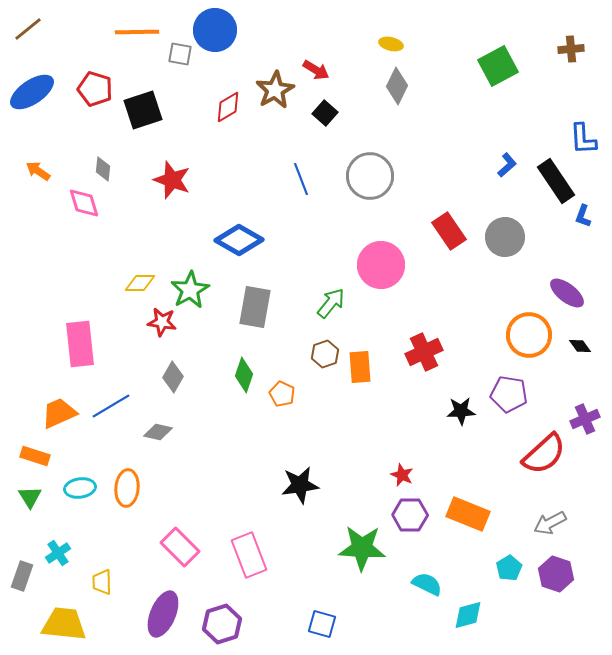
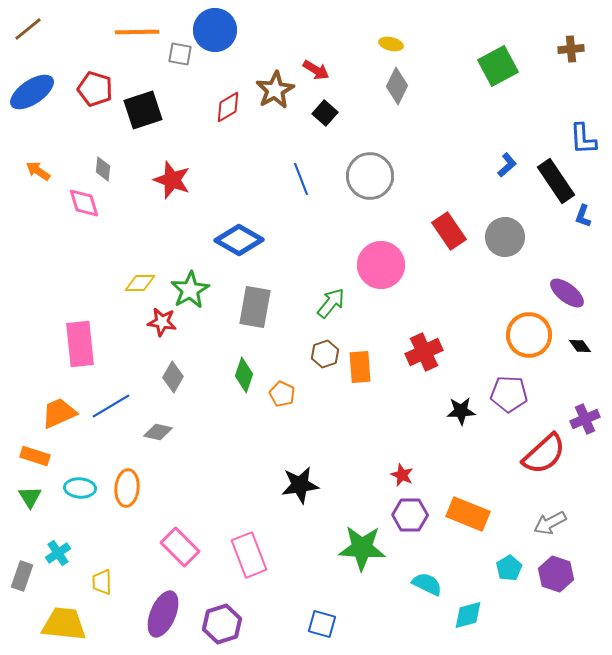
purple pentagon at (509, 394): rotated 6 degrees counterclockwise
cyan ellipse at (80, 488): rotated 12 degrees clockwise
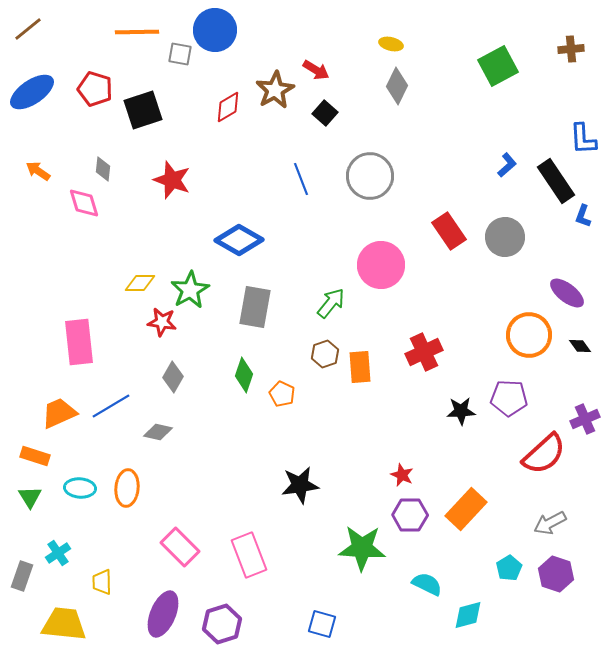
pink rectangle at (80, 344): moved 1 px left, 2 px up
purple pentagon at (509, 394): moved 4 px down
orange rectangle at (468, 514): moved 2 px left, 5 px up; rotated 69 degrees counterclockwise
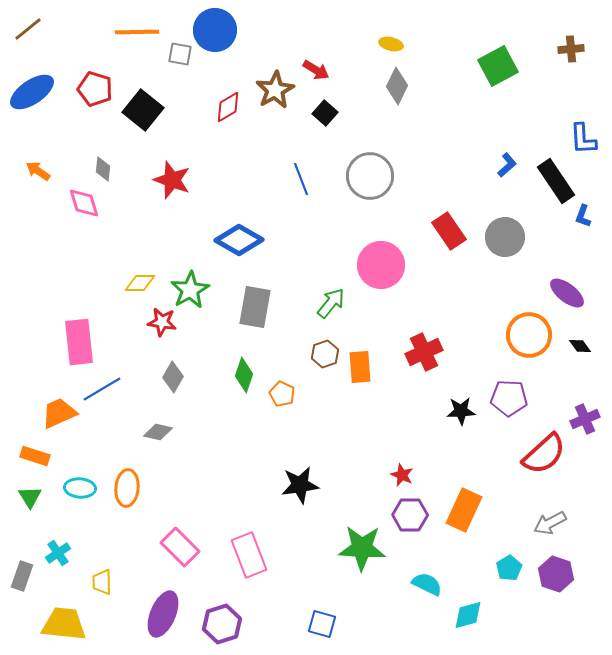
black square at (143, 110): rotated 33 degrees counterclockwise
blue line at (111, 406): moved 9 px left, 17 px up
orange rectangle at (466, 509): moved 2 px left, 1 px down; rotated 18 degrees counterclockwise
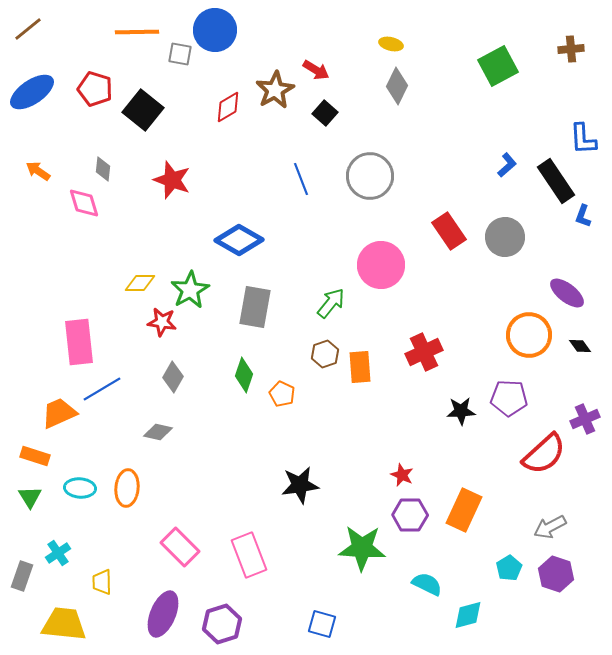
gray arrow at (550, 523): moved 4 px down
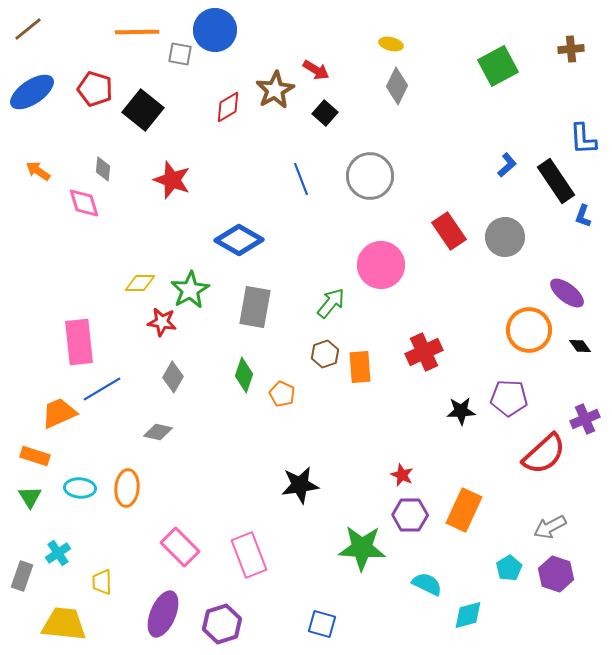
orange circle at (529, 335): moved 5 px up
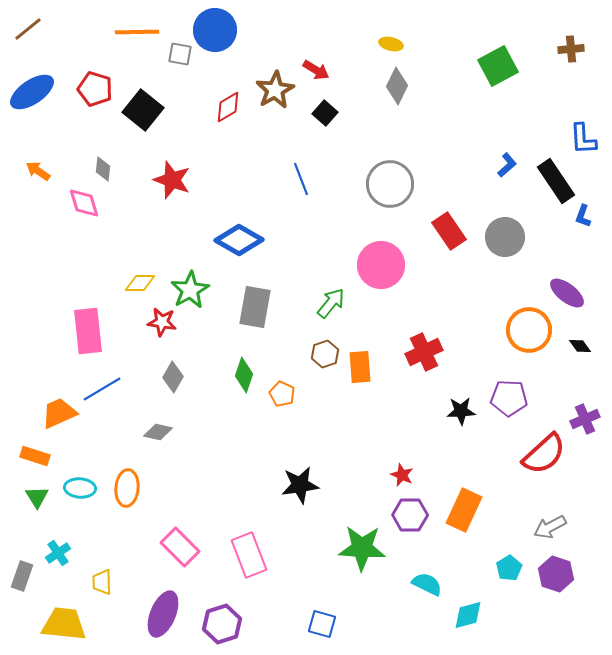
gray circle at (370, 176): moved 20 px right, 8 px down
pink rectangle at (79, 342): moved 9 px right, 11 px up
green triangle at (30, 497): moved 7 px right
